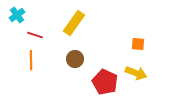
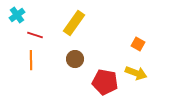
orange square: rotated 24 degrees clockwise
red pentagon: rotated 15 degrees counterclockwise
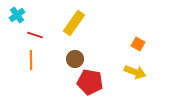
yellow arrow: moved 1 px left, 1 px up
red pentagon: moved 15 px left
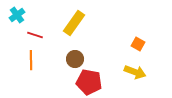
red pentagon: moved 1 px left
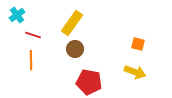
yellow rectangle: moved 2 px left
red line: moved 2 px left
orange square: rotated 16 degrees counterclockwise
brown circle: moved 10 px up
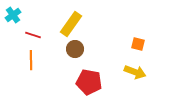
cyan cross: moved 4 px left
yellow rectangle: moved 1 px left, 1 px down
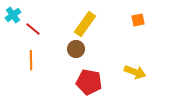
yellow rectangle: moved 14 px right
red line: moved 6 px up; rotated 21 degrees clockwise
orange square: moved 24 px up; rotated 24 degrees counterclockwise
brown circle: moved 1 px right
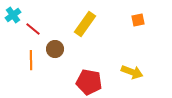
brown circle: moved 21 px left
yellow arrow: moved 3 px left
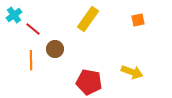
cyan cross: moved 1 px right
yellow rectangle: moved 3 px right, 5 px up
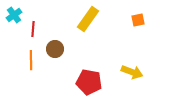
red line: rotated 56 degrees clockwise
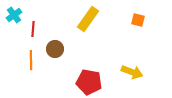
orange square: rotated 24 degrees clockwise
